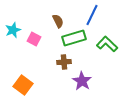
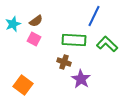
blue line: moved 2 px right, 1 px down
brown semicircle: moved 22 px left; rotated 80 degrees clockwise
cyan star: moved 6 px up
green rectangle: moved 2 px down; rotated 20 degrees clockwise
brown cross: rotated 24 degrees clockwise
purple star: moved 1 px left, 2 px up
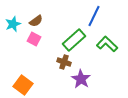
green rectangle: rotated 45 degrees counterclockwise
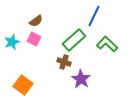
cyan star: moved 1 px left, 18 px down
